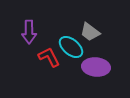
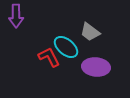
purple arrow: moved 13 px left, 16 px up
cyan ellipse: moved 5 px left
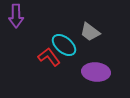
cyan ellipse: moved 2 px left, 2 px up
red L-shape: rotated 10 degrees counterclockwise
purple ellipse: moved 5 px down
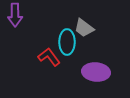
purple arrow: moved 1 px left, 1 px up
gray trapezoid: moved 6 px left, 4 px up
cyan ellipse: moved 3 px right, 3 px up; rotated 50 degrees clockwise
